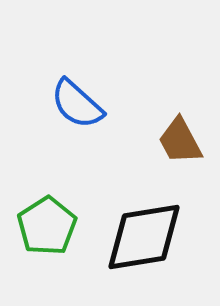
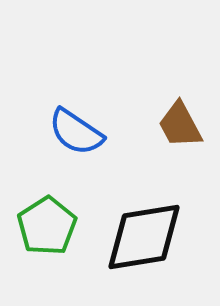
blue semicircle: moved 1 px left, 28 px down; rotated 8 degrees counterclockwise
brown trapezoid: moved 16 px up
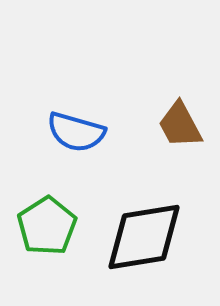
blue semicircle: rotated 18 degrees counterclockwise
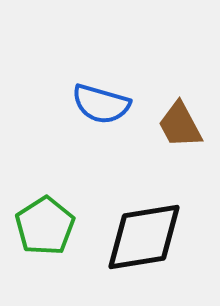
blue semicircle: moved 25 px right, 28 px up
green pentagon: moved 2 px left
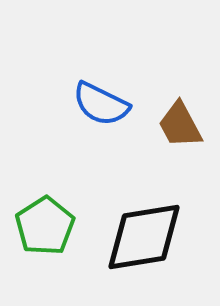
blue semicircle: rotated 10 degrees clockwise
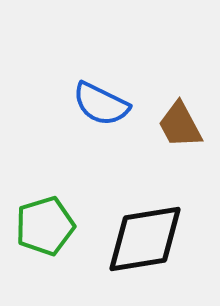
green pentagon: rotated 16 degrees clockwise
black diamond: moved 1 px right, 2 px down
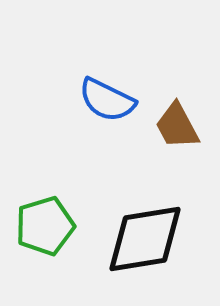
blue semicircle: moved 6 px right, 4 px up
brown trapezoid: moved 3 px left, 1 px down
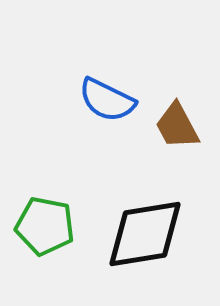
green pentagon: rotated 28 degrees clockwise
black diamond: moved 5 px up
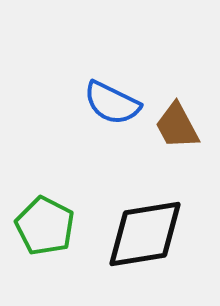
blue semicircle: moved 5 px right, 3 px down
green pentagon: rotated 16 degrees clockwise
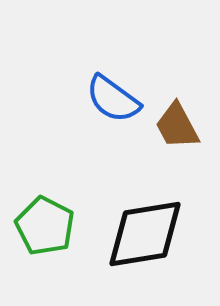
blue semicircle: moved 1 px right, 4 px up; rotated 10 degrees clockwise
